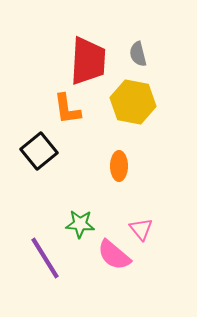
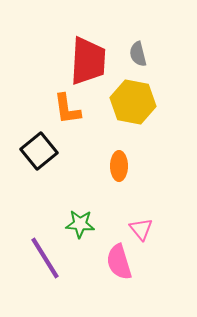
pink semicircle: moved 5 px right, 7 px down; rotated 33 degrees clockwise
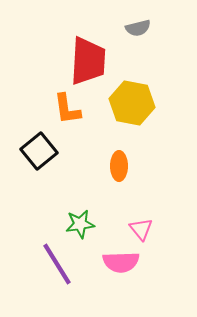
gray semicircle: moved 26 px up; rotated 90 degrees counterclockwise
yellow hexagon: moved 1 px left, 1 px down
green star: rotated 12 degrees counterclockwise
purple line: moved 12 px right, 6 px down
pink semicircle: moved 2 px right; rotated 75 degrees counterclockwise
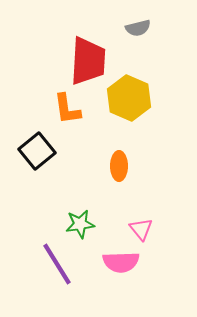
yellow hexagon: moved 3 px left, 5 px up; rotated 12 degrees clockwise
black square: moved 2 px left
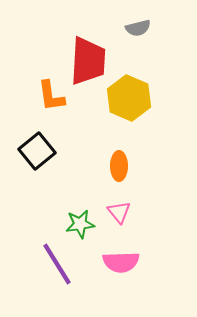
orange L-shape: moved 16 px left, 13 px up
pink triangle: moved 22 px left, 17 px up
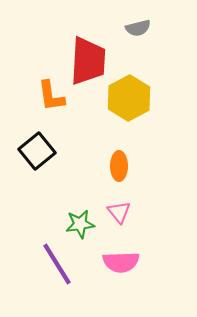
yellow hexagon: rotated 9 degrees clockwise
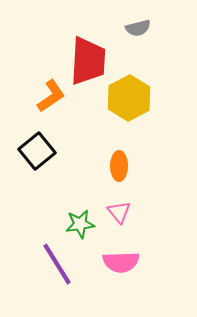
orange L-shape: rotated 116 degrees counterclockwise
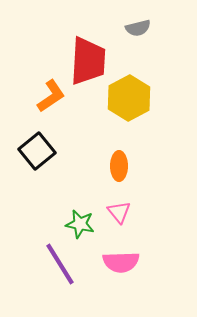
green star: rotated 20 degrees clockwise
purple line: moved 3 px right
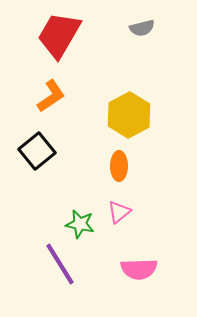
gray semicircle: moved 4 px right
red trapezoid: moved 29 px left, 26 px up; rotated 153 degrees counterclockwise
yellow hexagon: moved 17 px down
pink triangle: rotated 30 degrees clockwise
pink semicircle: moved 18 px right, 7 px down
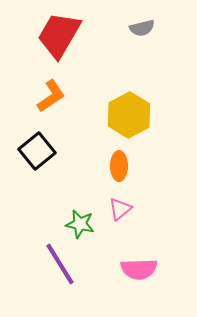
pink triangle: moved 1 px right, 3 px up
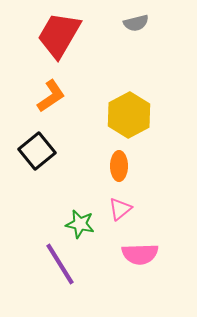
gray semicircle: moved 6 px left, 5 px up
pink semicircle: moved 1 px right, 15 px up
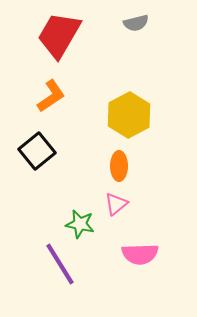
pink triangle: moved 4 px left, 5 px up
